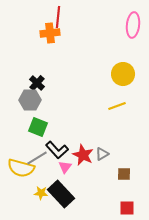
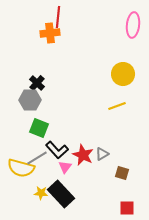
green square: moved 1 px right, 1 px down
brown square: moved 2 px left, 1 px up; rotated 16 degrees clockwise
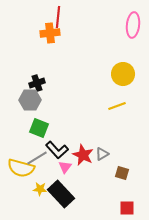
black cross: rotated 28 degrees clockwise
yellow star: moved 1 px left, 4 px up
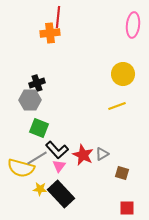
pink triangle: moved 6 px left, 1 px up
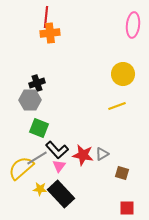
red line: moved 12 px left
red star: rotated 15 degrees counterclockwise
yellow semicircle: rotated 124 degrees clockwise
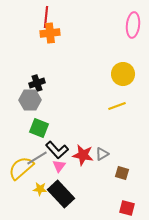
red square: rotated 14 degrees clockwise
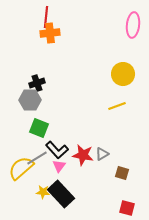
yellow star: moved 3 px right, 3 px down
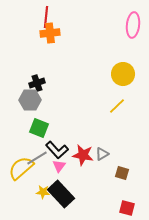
yellow line: rotated 24 degrees counterclockwise
